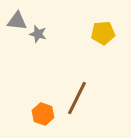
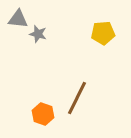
gray triangle: moved 1 px right, 2 px up
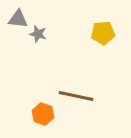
brown line: moved 1 px left, 2 px up; rotated 76 degrees clockwise
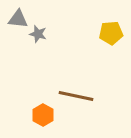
yellow pentagon: moved 8 px right
orange hexagon: moved 1 px down; rotated 10 degrees clockwise
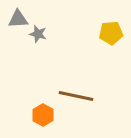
gray triangle: rotated 10 degrees counterclockwise
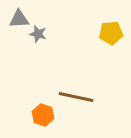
gray triangle: moved 1 px right
brown line: moved 1 px down
orange hexagon: rotated 10 degrees counterclockwise
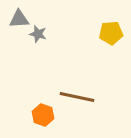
brown line: moved 1 px right
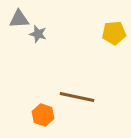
yellow pentagon: moved 3 px right
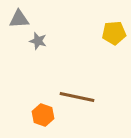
gray star: moved 7 px down
